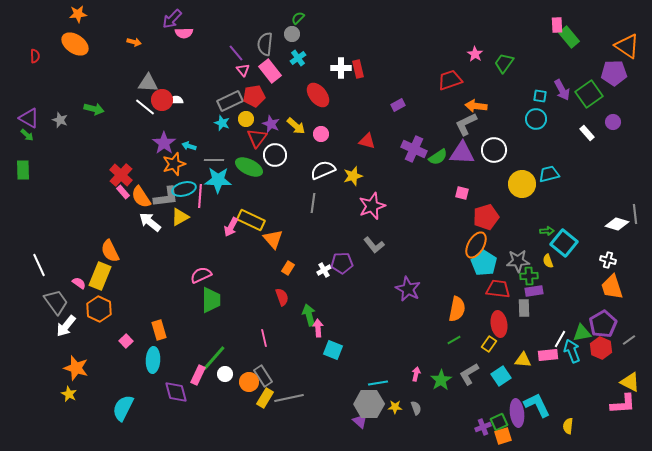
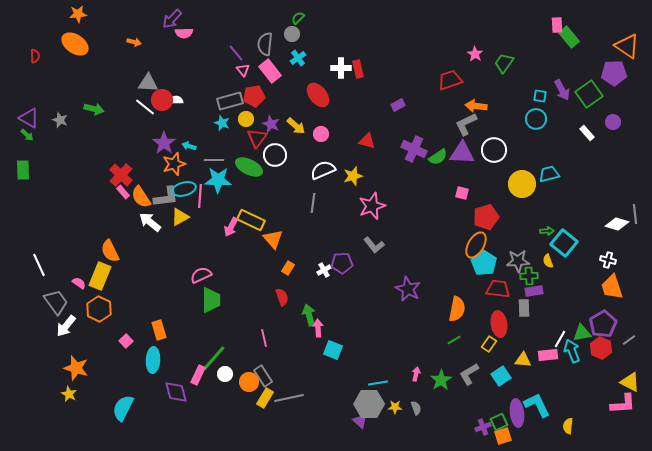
gray rectangle at (230, 101): rotated 10 degrees clockwise
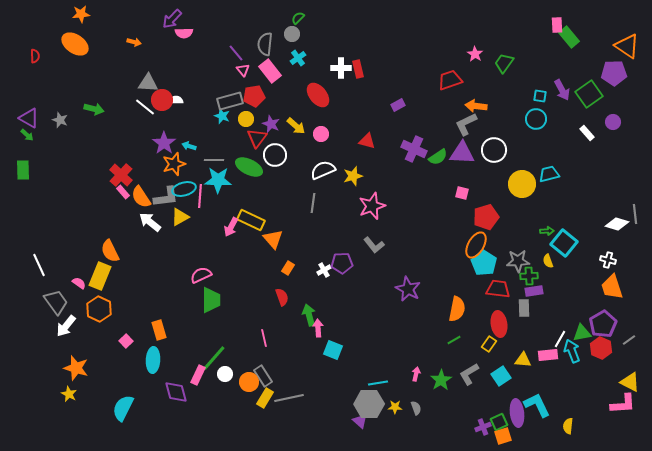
orange star at (78, 14): moved 3 px right
cyan star at (222, 123): moved 7 px up
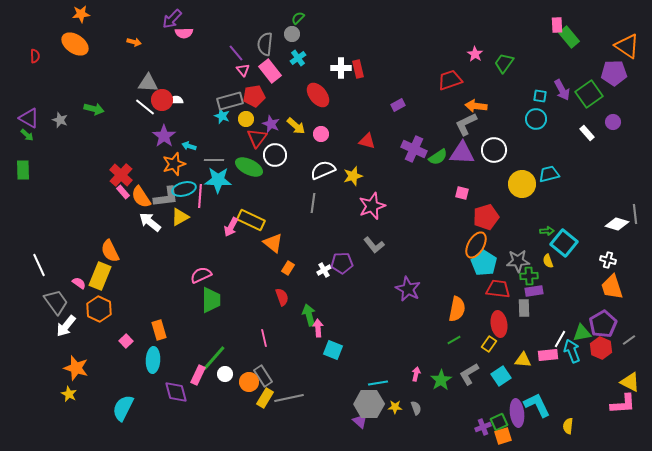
purple star at (164, 143): moved 7 px up
orange triangle at (273, 239): moved 4 px down; rotated 10 degrees counterclockwise
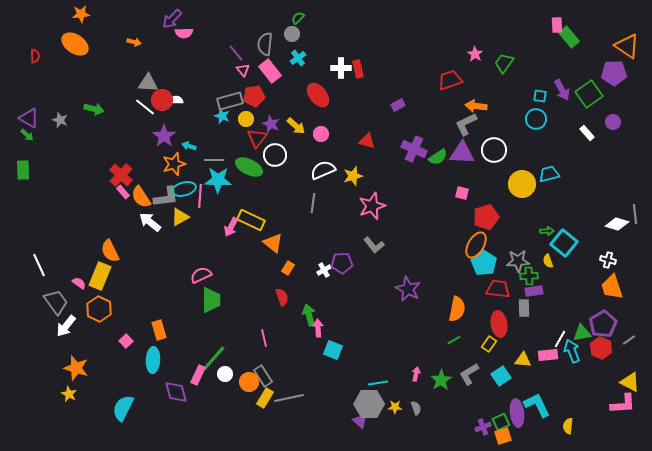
green square at (499, 422): moved 2 px right
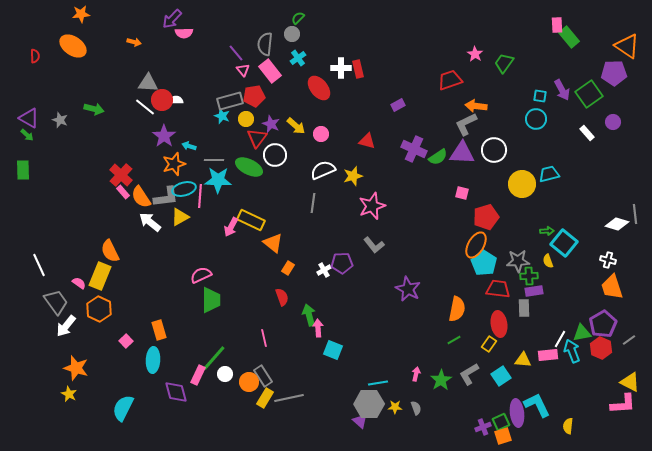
orange ellipse at (75, 44): moved 2 px left, 2 px down
red ellipse at (318, 95): moved 1 px right, 7 px up
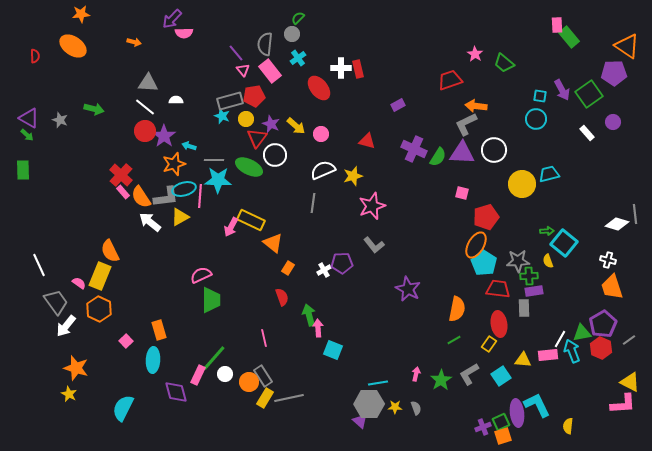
green trapezoid at (504, 63): rotated 85 degrees counterclockwise
red circle at (162, 100): moved 17 px left, 31 px down
green semicircle at (438, 157): rotated 24 degrees counterclockwise
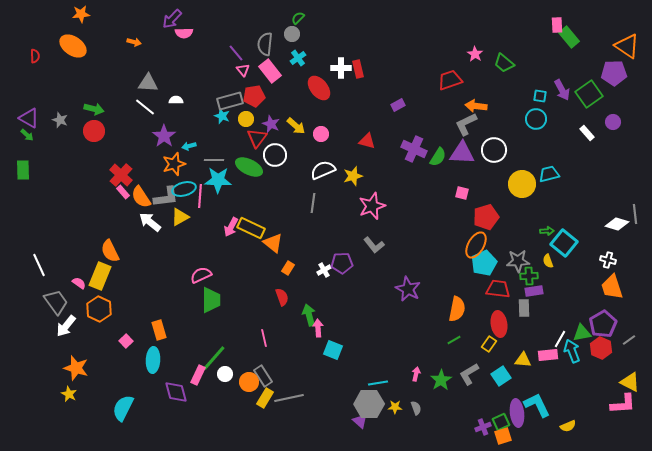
red circle at (145, 131): moved 51 px left
cyan arrow at (189, 146): rotated 32 degrees counterclockwise
yellow rectangle at (251, 220): moved 8 px down
cyan pentagon at (484, 263): rotated 15 degrees clockwise
yellow semicircle at (568, 426): rotated 119 degrees counterclockwise
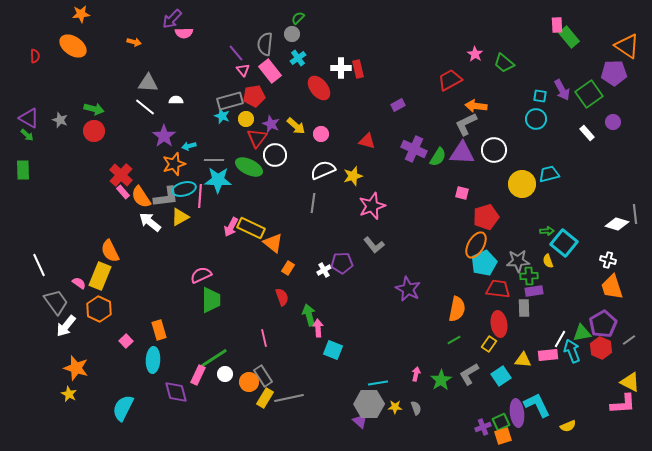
red trapezoid at (450, 80): rotated 10 degrees counterclockwise
green line at (214, 358): rotated 16 degrees clockwise
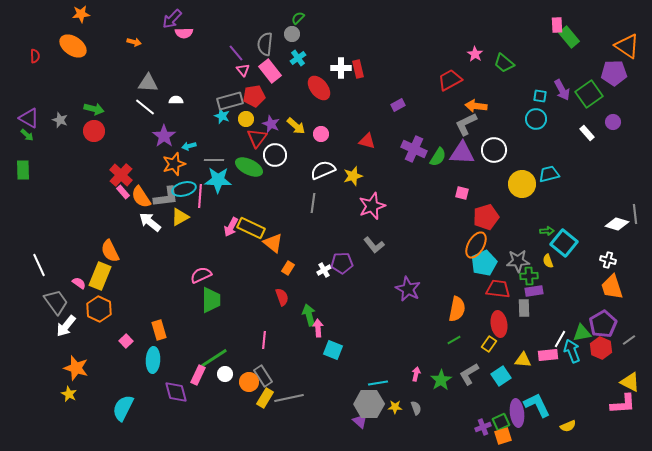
pink line at (264, 338): moved 2 px down; rotated 18 degrees clockwise
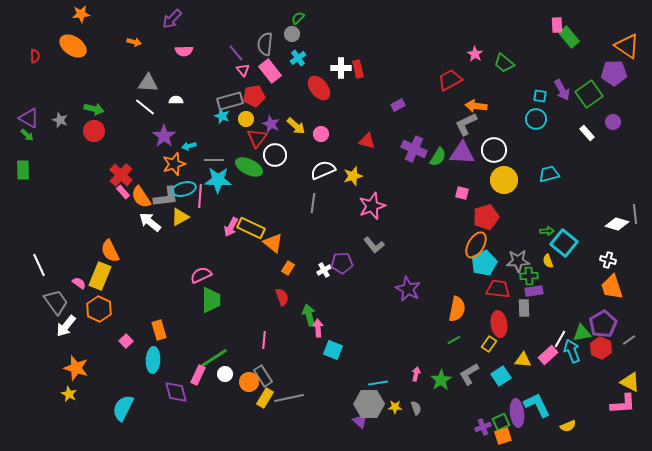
pink semicircle at (184, 33): moved 18 px down
yellow circle at (522, 184): moved 18 px left, 4 px up
pink rectangle at (548, 355): rotated 36 degrees counterclockwise
